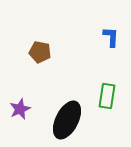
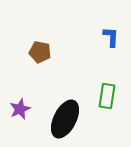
black ellipse: moved 2 px left, 1 px up
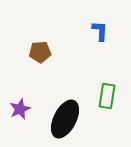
blue L-shape: moved 11 px left, 6 px up
brown pentagon: rotated 15 degrees counterclockwise
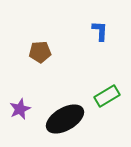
green rectangle: rotated 50 degrees clockwise
black ellipse: rotated 33 degrees clockwise
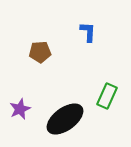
blue L-shape: moved 12 px left, 1 px down
green rectangle: rotated 35 degrees counterclockwise
black ellipse: rotated 6 degrees counterclockwise
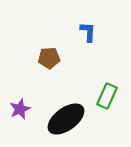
brown pentagon: moved 9 px right, 6 px down
black ellipse: moved 1 px right
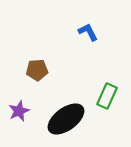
blue L-shape: rotated 30 degrees counterclockwise
brown pentagon: moved 12 px left, 12 px down
purple star: moved 1 px left, 2 px down
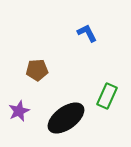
blue L-shape: moved 1 px left, 1 px down
black ellipse: moved 1 px up
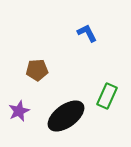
black ellipse: moved 2 px up
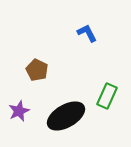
brown pentagon: rotated 30 degrees clockwise
black ellipse: rotated 6 degrees clockwise
